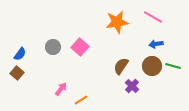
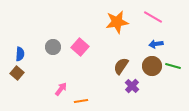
blue semicircle: rotated 32 degrees counterclockwise
orange line: moved 1 px down; rotated 24 degrees clockwise
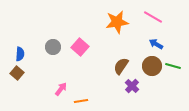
blue arrow: rotated 40 degrees clockwise
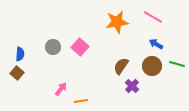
green line: moved 4 px right, 2 px up
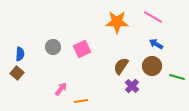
orange star: rotated 10 degrees clockwise
pink square: moved 2 px right, 2 px down; rotated 24 degrees clockwise
green line: moved 13 px down
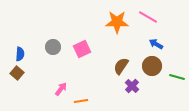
pink line: moved 5 px left
